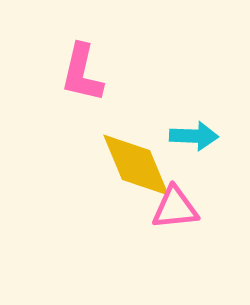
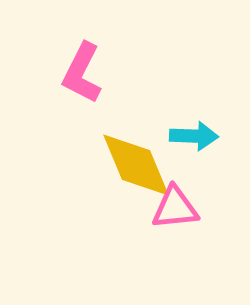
pink L-shape: rotated 14 degrees clockwise
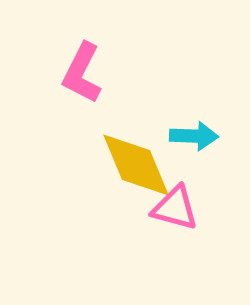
pink triangle: rotated 21 degrees clockwise
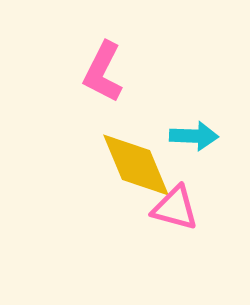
pink L-shape: moved 21 px right, 1 px up
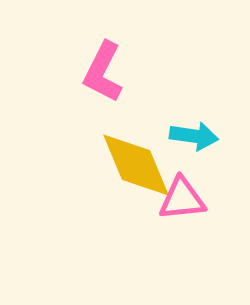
cyan arrow: rotated 6 degrees clockwise
pink triangle: moved 7 px right, 9 px up; rotated 21 degrees counterclockwise
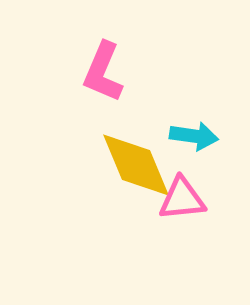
pink L-shape: rotated 4 degrees counterclockwise
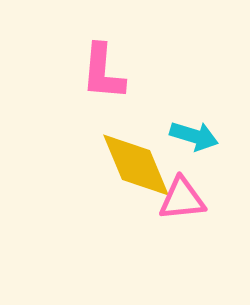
pink L-shape: rotated 18 degrees counterclockwise
cyan arrow: rotated 9 degrees clockwise
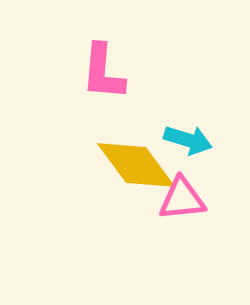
cyan arrow: moved 6 px left, 4 px down
yellow diamond: rotated 14 degrees counterclockwise
